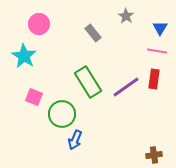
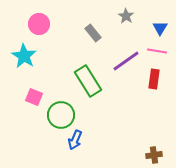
green rectangle: moved 1 px up
purple line: moved 26 px up
green circle: moved 1 px left, 1 px down
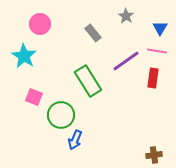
pink circle: moved 1 px right
red rectangle: moved 1 px left, 1 px up
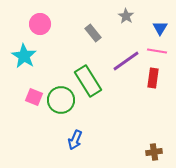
green circle: moved 15 px up
brown cross: moved 3 px up
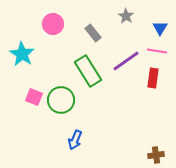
pink circle: moved 13 px right
cyan star: moved 2 px left, 2 px up
green rectangle: moved 10 px up
brown cross: moved 2 px right, 3 px down
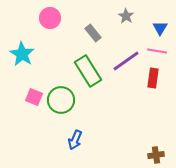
pink circle: moved 3 px left, 6 px up
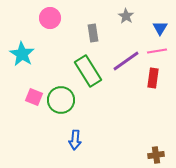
gray rectangle: rotated 30 degrees clockwise
pink line: rotated 18 degrees counterclockwise
blue arrow: rotated 18 degrees counterclockwise
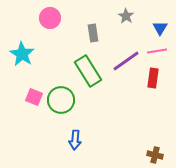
brown cross: moved 1 px left; rotated 21 degrees clockwise
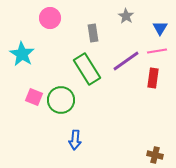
green rectangle: moved 1 px left, 2 px up
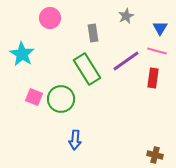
gray star: rotated 14 degrees clockwise
pink line: rotated 24 degrees clockwise
green circle: moved 1 px up
